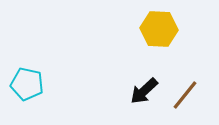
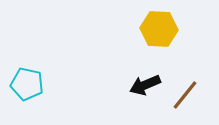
black arrow: moved 1 px right, 6 px up; rotated 20 degrees clockwise
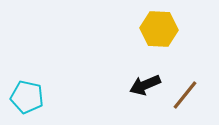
cyan pentagon: moved 13 px down
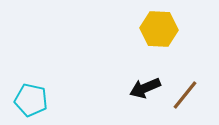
black arrow: moved 3 px down
cyan pentagon: moved 4 px right, 3 px down
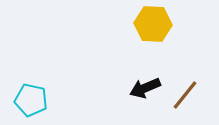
yellow hexagon: moved 6 px left, 5 px up
